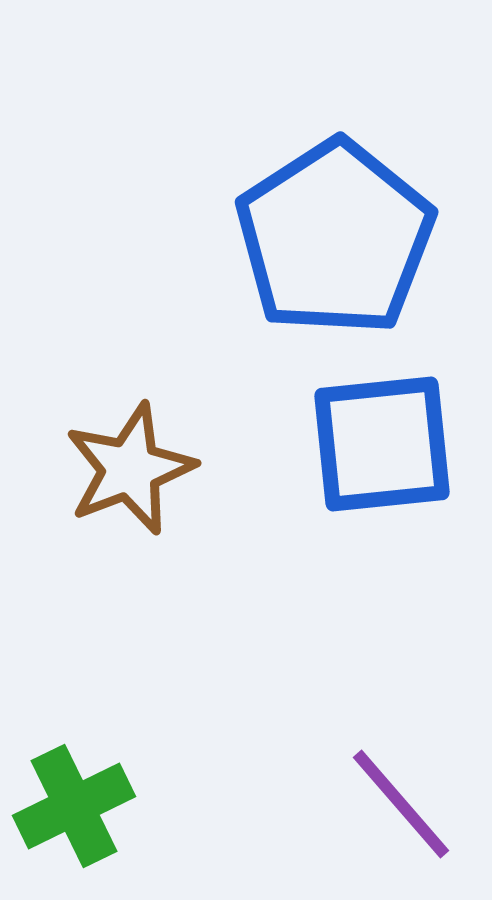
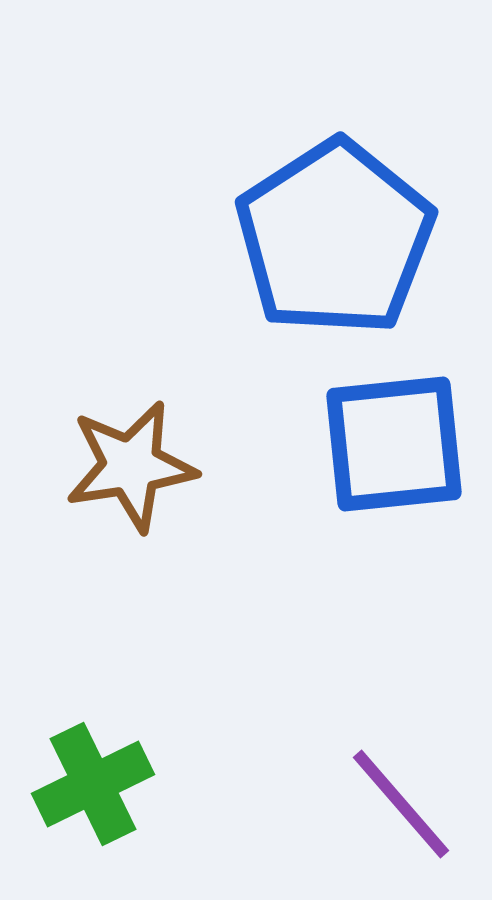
blue square: moved 12 px right
brown star: moved 1 px right, 3 px up; rotated 12 degrees clockwise
green cross: moved 19 px right, 22 px up
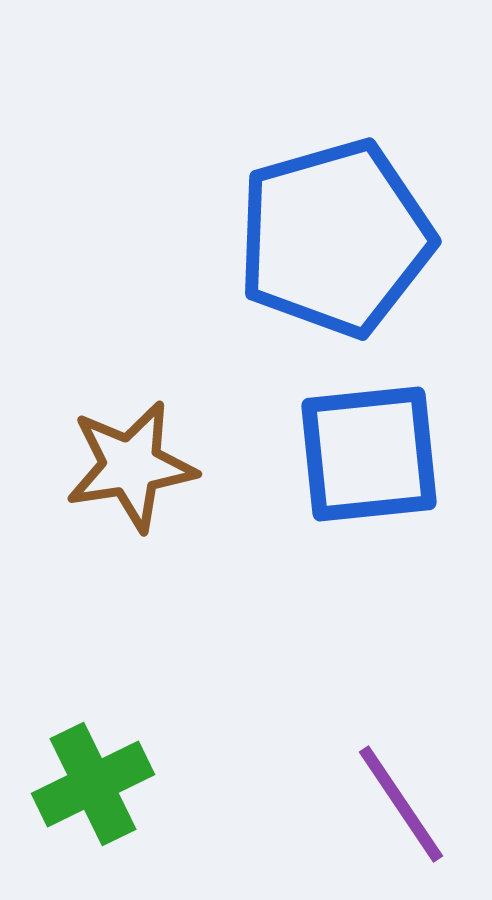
blue pentagon: rotated 17 degrees clockwise
blue square: moved 25 px left, 10 px down
purple line: rotated 7 degrees clockwise
